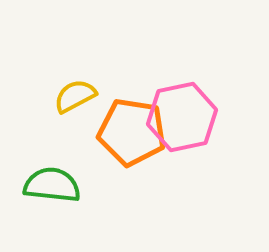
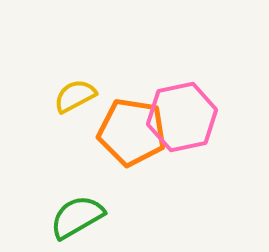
green semicircle: moved 25 px right, 32 px down; rotated 36 degrees counterclockwise
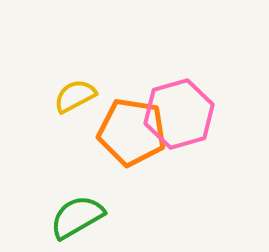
pink hexagon: moved 3 px left, 3 px up; rotated 4 degrees counterclockwise
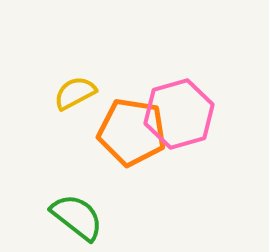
yellow semicircle: moved 3 px up
green semicircle: rotated 68 degrees clockwise
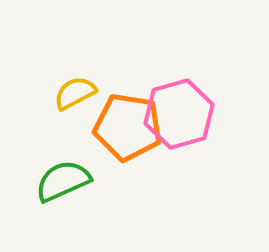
orange pentagon: moved 4 px left, 5 px up
green semicircle: moved 14 px left, 36 px up; rotated 62 degrees counterclockwise
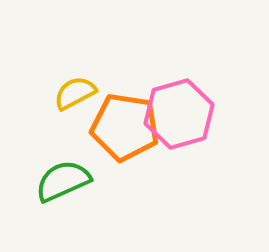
orange pentagon: moved 3 px left
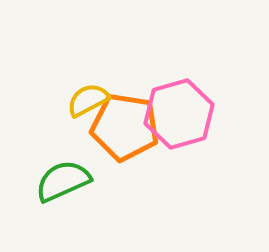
yellow semicircle: moved 13 px right, 7 px down
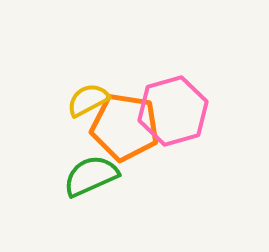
pink hexagon: moved 6 px left, 3 px up
green semicircle: moved 28 px right, 5 px up
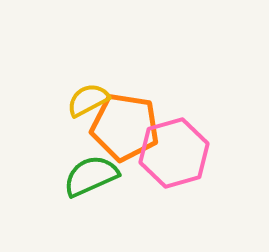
pink hexagon: moved 1 px right, 42 px down
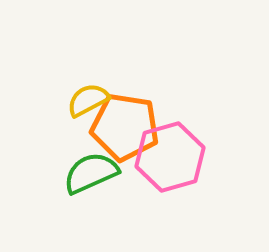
pink hexagon: moved 4 px left, 4 px down
green semicircle: moved 3 px up
